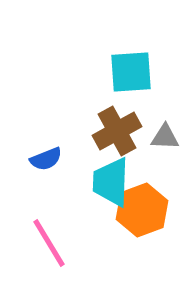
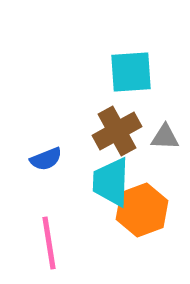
pink line: rotated 22 degrees clockwise
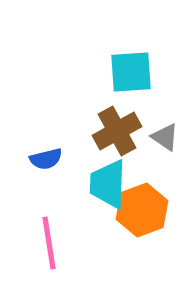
gray triangle: rotated 32 degrees clockwise
blue semicircle: rotated 8 degrees clockwise
cyan trapezoid: moved 3 px left, 2 px down
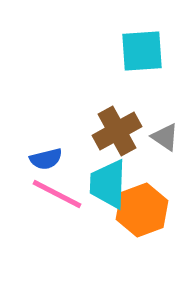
cyan square: moved 11 px right, 21 px up
pink line: moved 8 px right, 49 px up; rotated 54 degrees counterclockwise
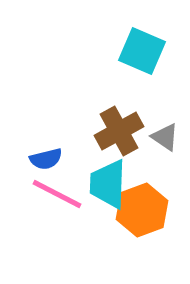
cyan square: rotated 27 degrees clockwise
brown cross: moved 2 px right
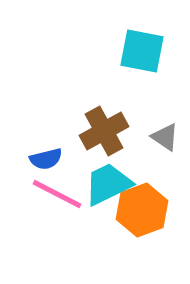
cyan square: rotated 12 degrees counterclockwise
brown cross: moved 15 px left
cyan trapezoid: rotated 62 degrees clockwise
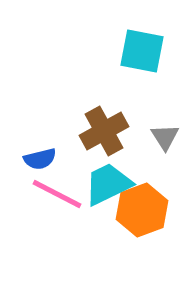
gray triangle: rotated 24 degrees clockwise
blue semicircle: moved 6 px left
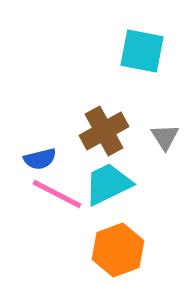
orange hexagon: moved 24 px left, 40 px down
